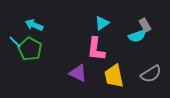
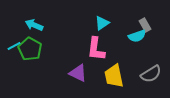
cyan line: moved 1 px left, 4 px down; rotated 72 degrees counterclockwise
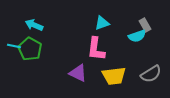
cyan triangle: rotated 14 degrees clockwise
cyan line: rotated 40 degrees clockwise
yellow trapezoid: rotated 85 degrees counterclockwise
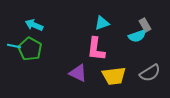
gray semicircle: moved 1 px left, 1 px up
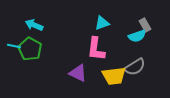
gray semicircle: moved 15 px left, 6 px up
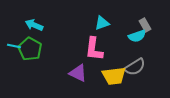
pink L-shape: moved 2 px left
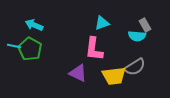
cyan semicircle: rotated 24 degrees clockwise
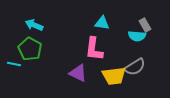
cyan triangle: rotated 28 degrees clockwise
cyan line: moved 18 px down
